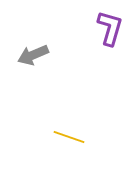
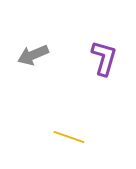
purple L-shape: moved 6 px left, 30 px down
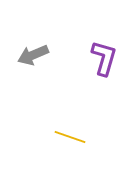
yellow line: moved 1 px right
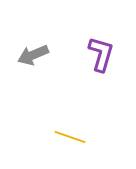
purple L-shape: moved 3 px left, 4 px up
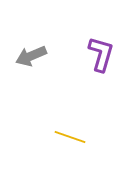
gray arrow: moved 2 px left, 1 px down
